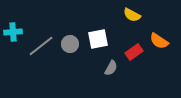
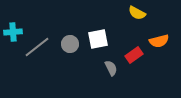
yellow semicircle: moved 5 px right, 2 px up
orange semicircle: rotated 48 degrees counterclockwise
gray line: moved 4 px left, 1 px down
red rectangle: moved 3 px down
gray semicircle: rotated 56 degrees counterclockwise
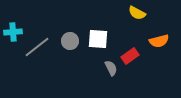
white square: rotated 15 degrees clockwise
gray circle: moved 3 px up
red rectangle: moved 4 px left, 1 px down
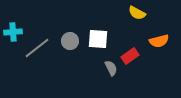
gray line: moved 1 px down
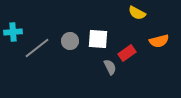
red rectangle: moved 3 px left, 3 px up
gray semicircle: moved 1 px left, 1 px up
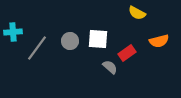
gray line: rotated 16 degrees counterclockwise
gray semicircle: rotated 21 degrees counterclockwise
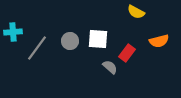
yellow semicircle: moved 1 px left, 1 px up
red rectangle: rotated 18 degrees counterclockwise
